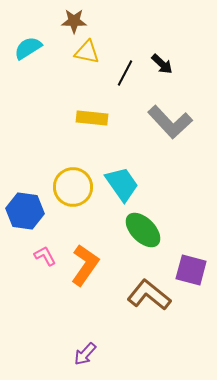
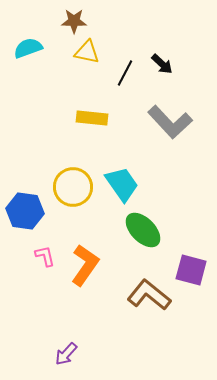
cyan semicircle: rotated 12 degrees clockwise
pink L-shape: rotated 15 degrees clockwise
purple arrow: moved 19 px left
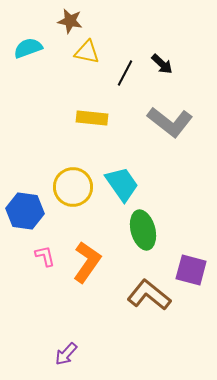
brown star: moved 4 px left; rotated 10 degrees clockwise
gray L-shape: rotated 9 degrees counterclockwise
green ellipse: rotated 30 degrees clockwise
orange L-shape: moved 2 px right, 3 px up
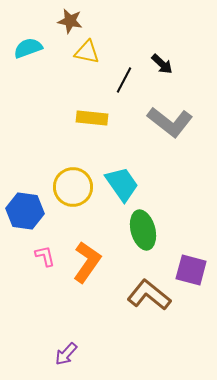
black line: moved 1 px left, 7 px down
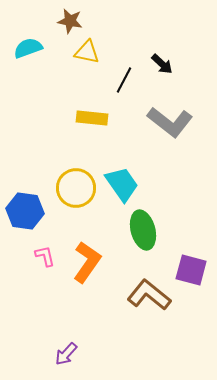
yellow circle: moved 3 px right, 1 px down
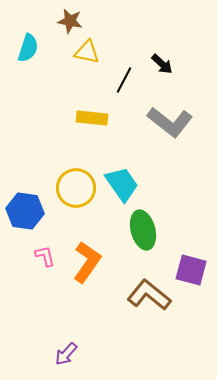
cyan semicircle: rotated 128 degrees clockwise
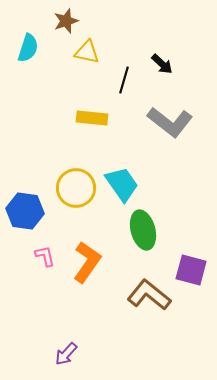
brown star: moved 4 px left; rotated 30 degrees counterclockwise
black line: rotated 12 degrees counterclockwise
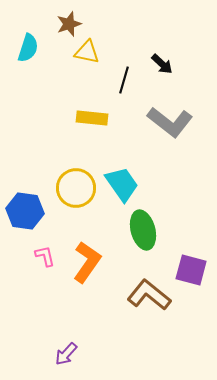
brown star: moved 3 px right, 3 px down
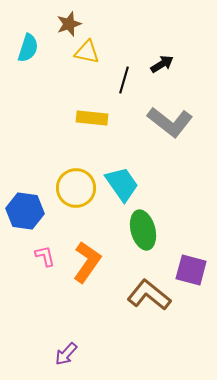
black arrow: rotated 75 degrees counterclockwise
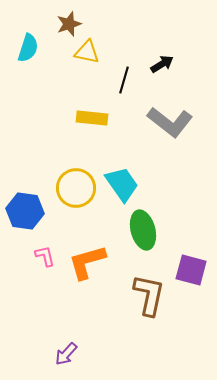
orange L-shape: rotated 141 degrees counterclockwise
brown L-shape: rotated 63 degrees clockwise
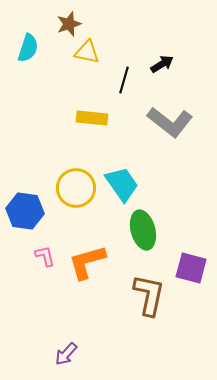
purple square: moved 2 px up
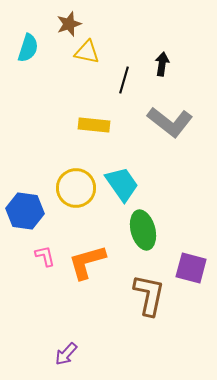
black arrow: rotated 50 degrees counterclockwise
yellow rectangle: moved 2 px right, 7 px down
